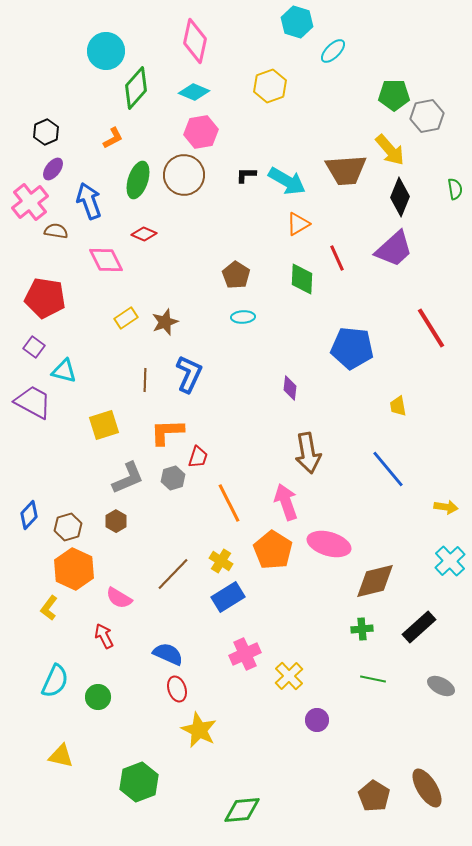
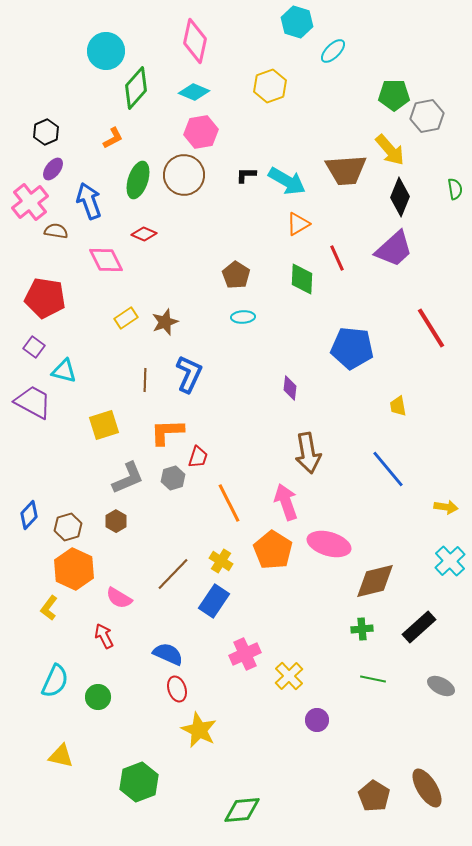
blue rectangle at (228, 597): moved 14 px left, 4 px down; rotated 24 degrees counterclockwise
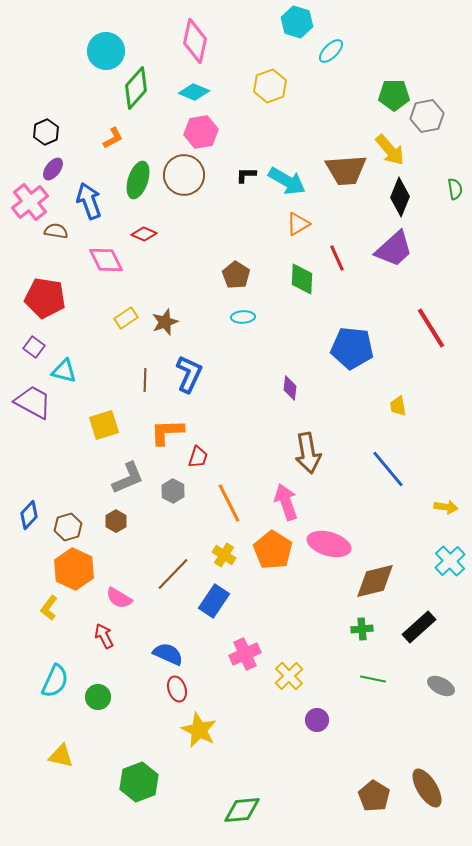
cyan ellipse at (333, 51): moved 2 px left
gray hexagon at (173, 478): moved 13 px down; rotated 15 degrees counterclockwise
yellow cross at (221, 561): moved 3 px right, 6 px up
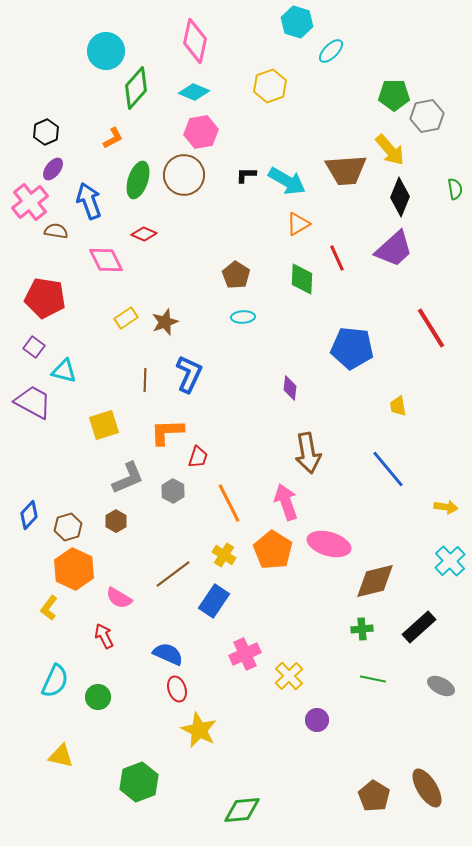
brown line at (173, 574): rotated 9 degrees clockwise
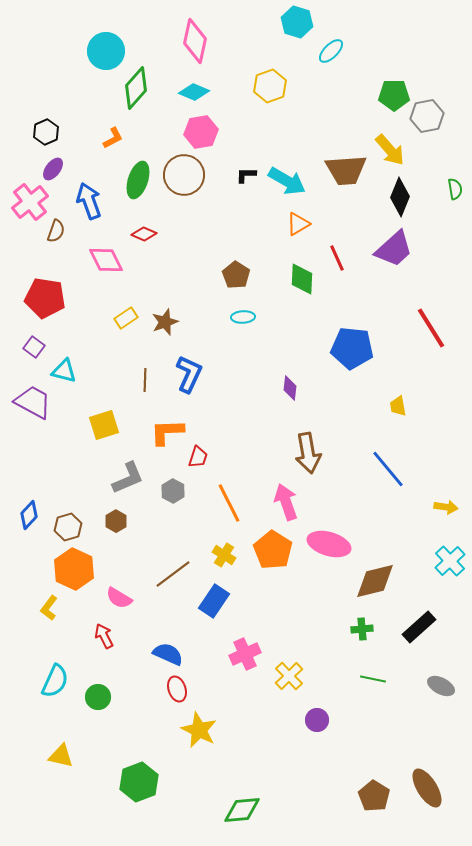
brown semicircle at (56, 231): rotated 100 degrees clockwise
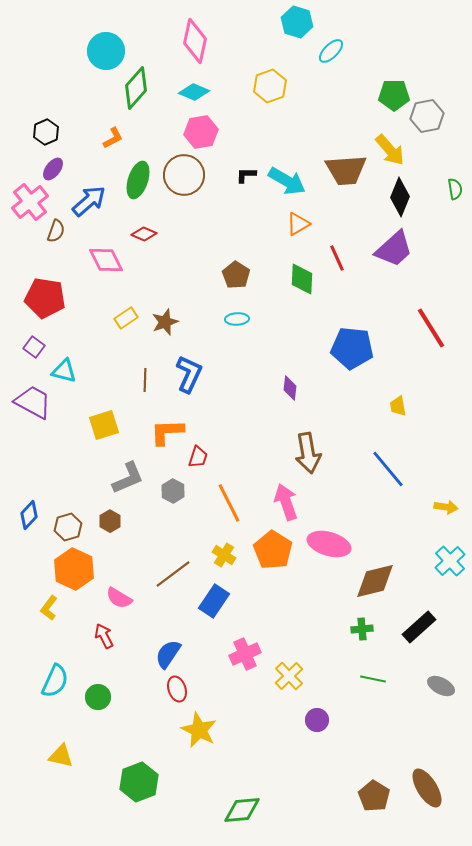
blue arrow at (89, 201): rotated 69 degrees clockwise
cyan ellipse at (243, 317): moved 6 px left, 2 px down
brown hexagon at (116, 521): moved 6 px left
blue semicircle at (168, 654): rotated 80 degrees counterclockwise
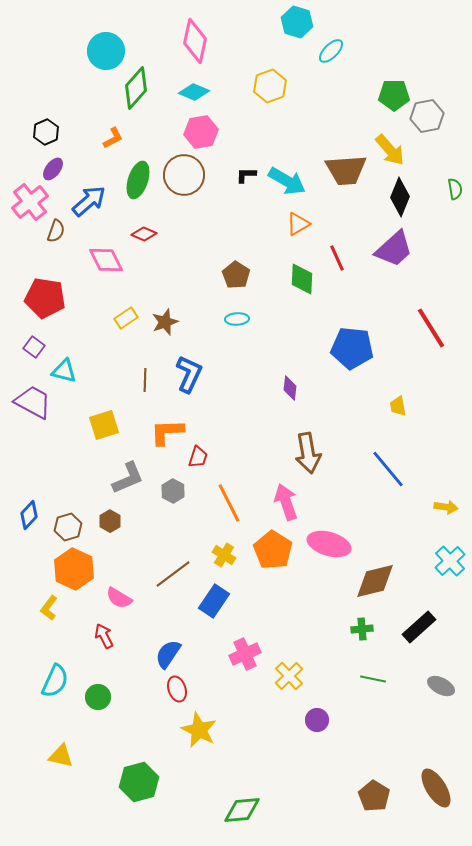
green hexagon at (139, 782): rotated 6 degrees clockwise
brown ellipse at (427, 788): moved 9 px right
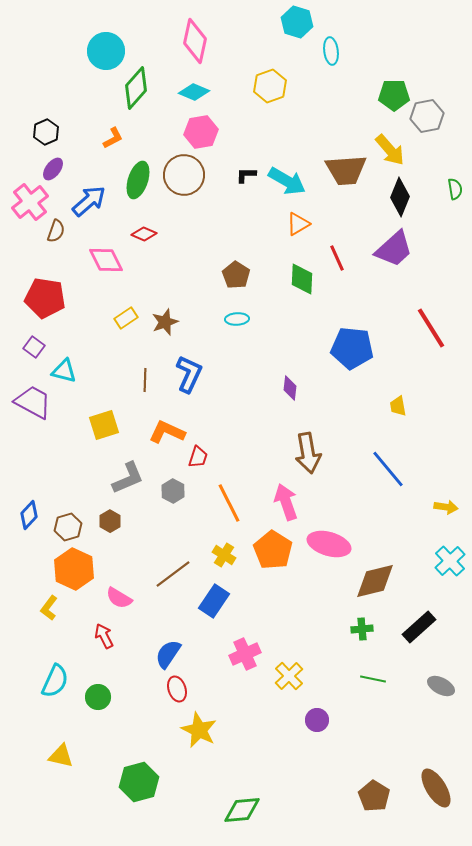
cyan ellipse at (331, 51): rotated 52 degrees counterclockwise
orange L-shape at (167, 432): rotated 27 degrees clockwise
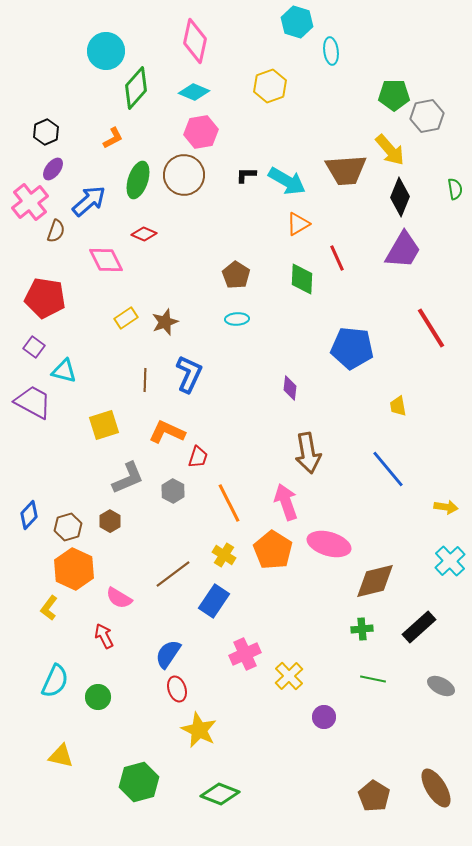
purple trapezoid at (394, 249): moved 9 px right, 1 px down; rotated 18 degrees counterclockwise
purple circle at (317, 720): moved 7 px right, 3 px up
green diamond at (242, 810): moved 22 px left, 16 px up; rotated 27 degrees clockwise
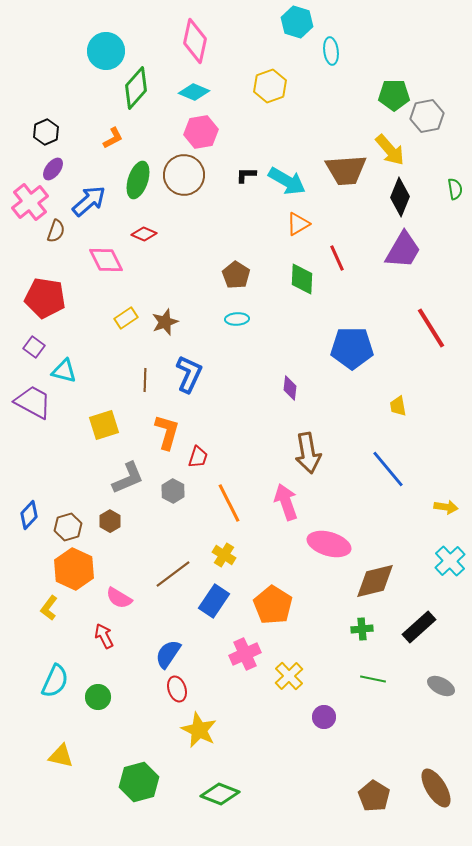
blue pentagon at (352, 348): rotated 6 degrees counterclockwise
orange L-shape at (167, 432): rotated 81 degrees clockwise
orange pentagon at (273, 550): moved 55 px down
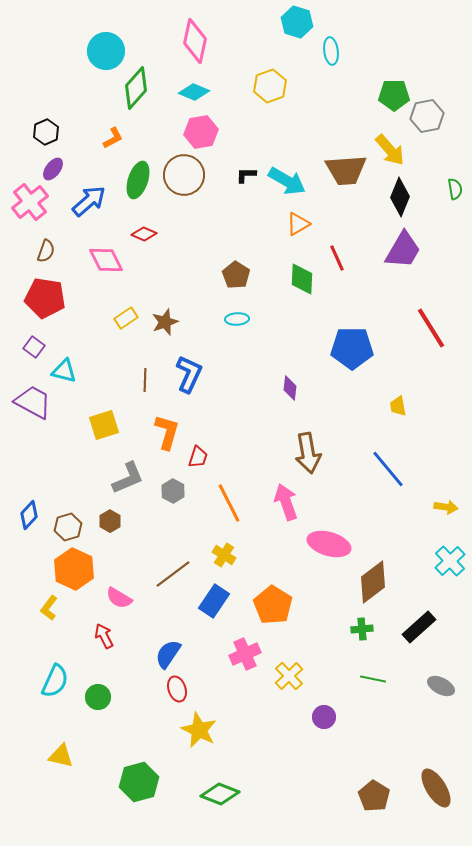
brown semicircle at (56, 231): moved 10 px left, 20 px down
brown diamond at (375, 581): moved 2 px left, 1 px down; rotated 24 degrees counterclockwise
